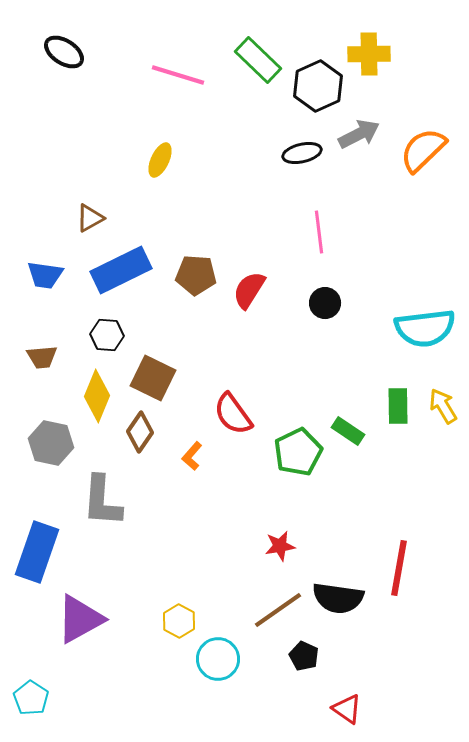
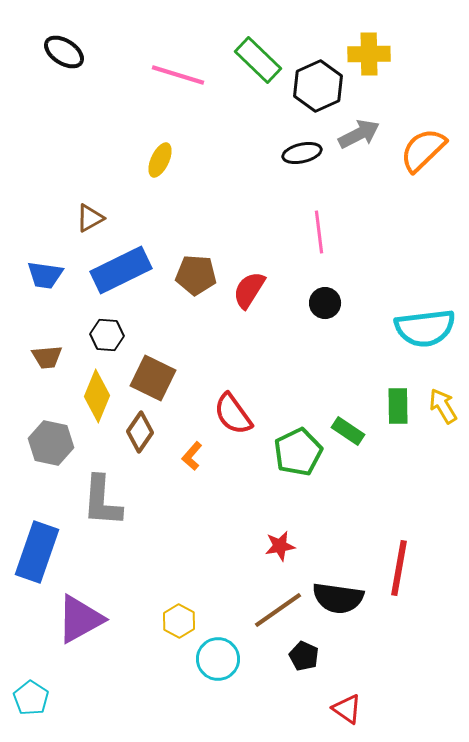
brown trapezoid at (42, 357): moved 5 px right
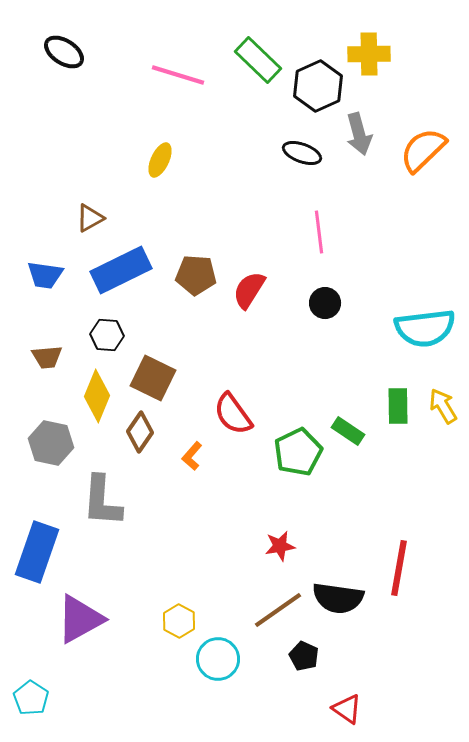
gray arrow at (359, 134): rotated 102 degrees clockwise
black ellipse at (302, 153): rotated 33 degrees clockwise
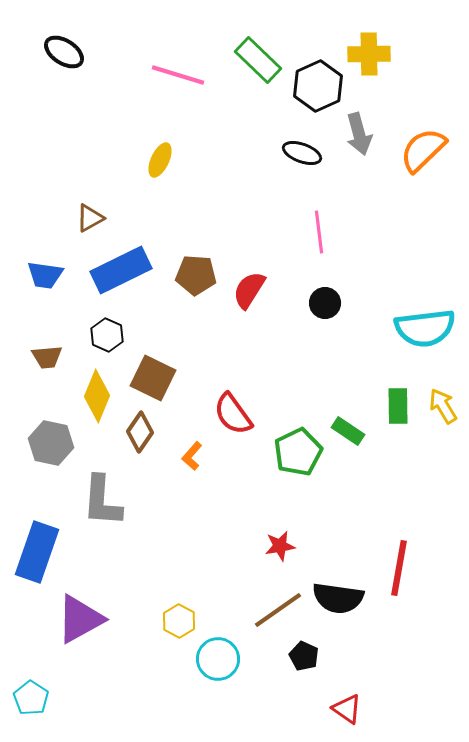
black hexagon at (107, 335): rotated 20 degrees clockwise
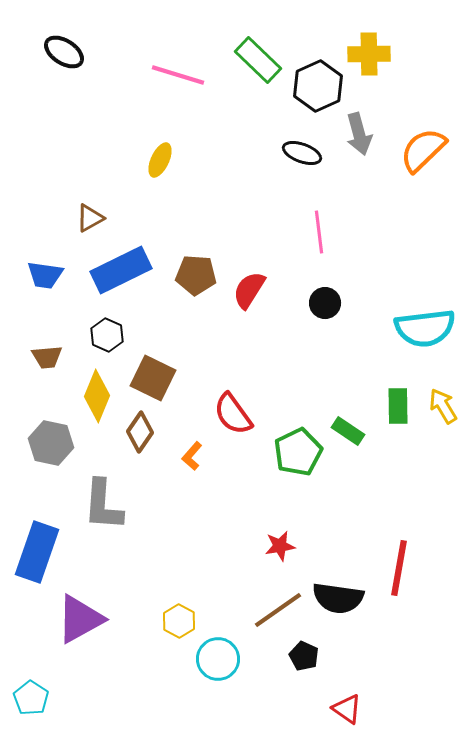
gray L-shape at (102, 501): moved 1 px right, 4 px down
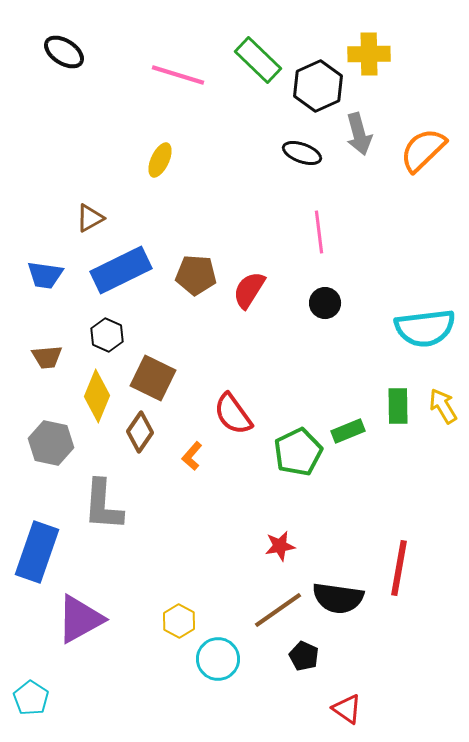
green rectangle at (348, 431): rotated 56 degrees counterclockwise
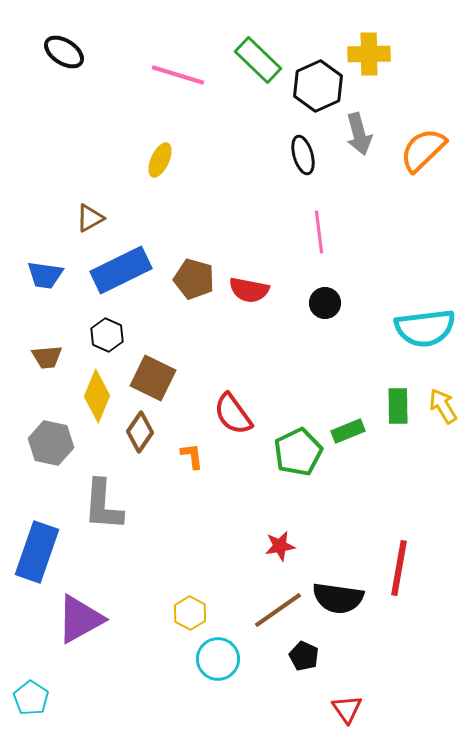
black ellipse at (302, 153): moved 1 px right, 2 px down; rotated 54 degrees clockwise
brown pentagon at (196, 275): moved 2 px left, 4 px down; rotated 12 degrees clockwise
red semicircle at (249, 290): rotated 111 degrees counterclockwise
orange L-shape at (192, 456): rotated 132 degrees clockwise
yellow hexagon at (179, 621): moved 11 px right, 8 px up
red triangle at (347, 709): rotated 20 degrees clockwise
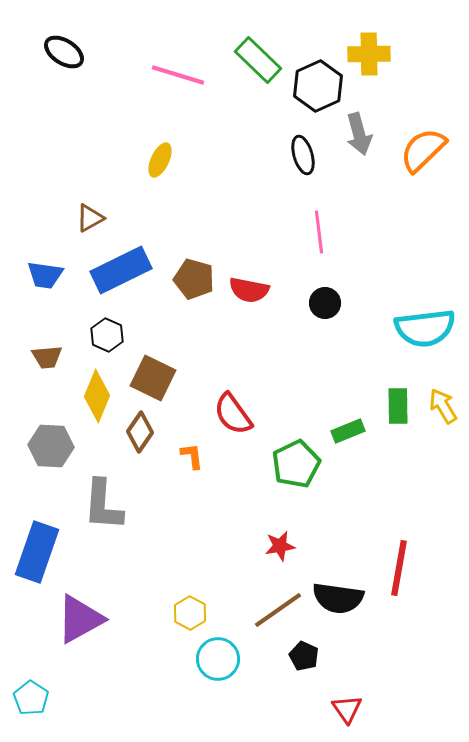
gray hexagon at (51, 443): moved 3 px down; rotated 9 degrees counterclockwise
green pentagon at (298, 452): moved 2 px left, 12 px down
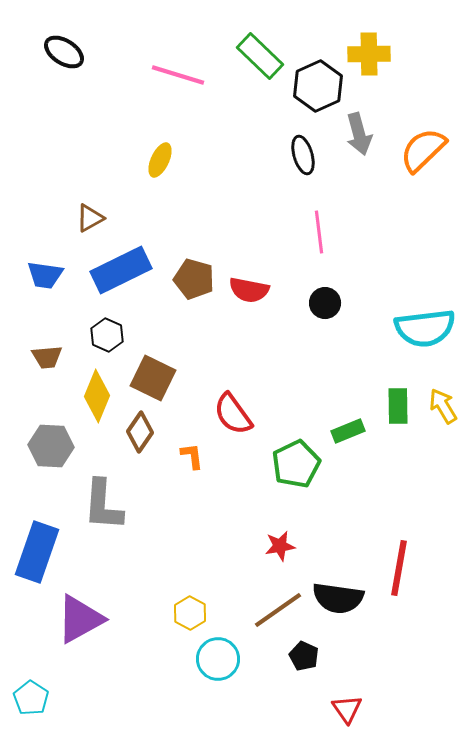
green rectangle at (258, 60): moved 2 px right, 4 px up
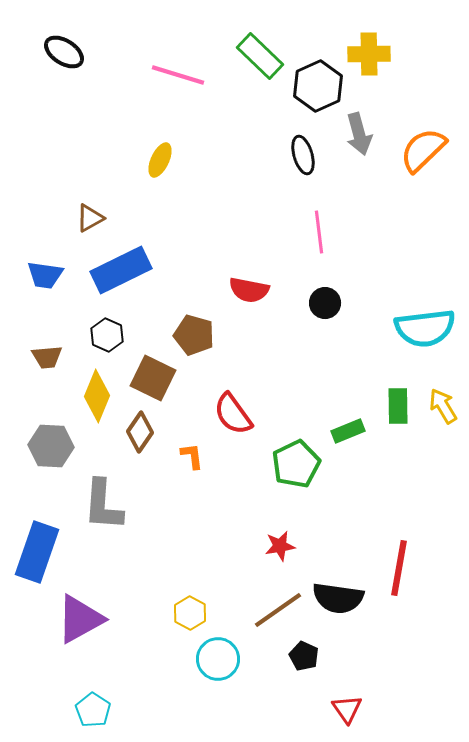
brown pentagon at (194, 279): moved 56 px down
cyan pentagon at (31, 698): moved 62 px right, 12 px down
